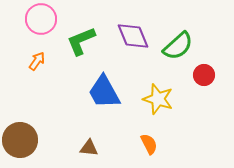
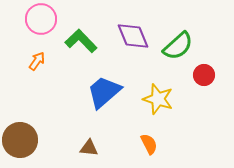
green L-shape: rotated 68 degrees clockwise
blue trapezoid: rotated 78 degrees clockwise
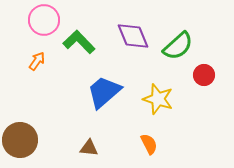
pink circle: moved 3 px right, 1 px down
green L-shape: moved 2 px left, 1 px down
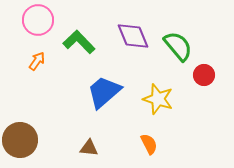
pink circle: moved 6 px left
green semicircle: rotated 88 degrees counterclockwise
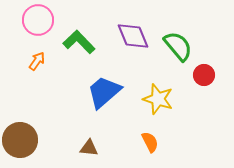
orange semicircle: moved 1 px right, 2 px up
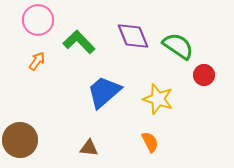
green semicircle: rotated 16 degrees counterclockwise
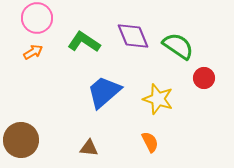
pink circle: moved 1 px left, 2 px up
green L-shape: moved 5 px right; rotated 12 degrees counterclockwise
orange arrow: moved 4 px left, 9 px up; rotated 24 degrees clockwise
red circle: moved 3 px down
brown circle: moved 1 px right
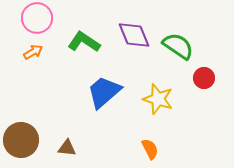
purple diamond: moved 1 px right, 1 px up
orange semicircle: moved 7 px down
brown triangle: moved 22 px left
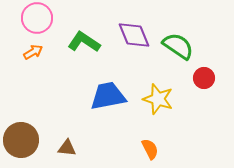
blue trapezoid: moved 4 px right, 4 px down; rotated 30 degrees clockwise
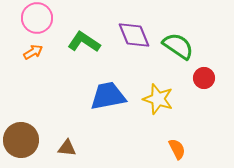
orange semicircle: moved 27 px right
